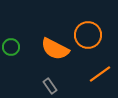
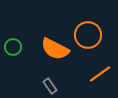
green circle: moved 2 px right
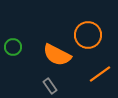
orange semicircle: moved 2 px right, 6 px down
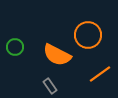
green circle: moved 2 px right
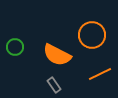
orange circle: moved 4 px right
orange line: rotated 10 degrees clockwise
gray rectangle: moved 4 px right, 1 px up
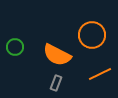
gray rectangle: moved 2 px right, 2 px up; rotated 56 degrees clockwise
